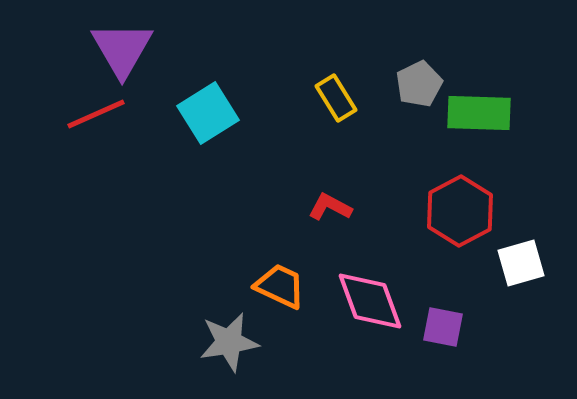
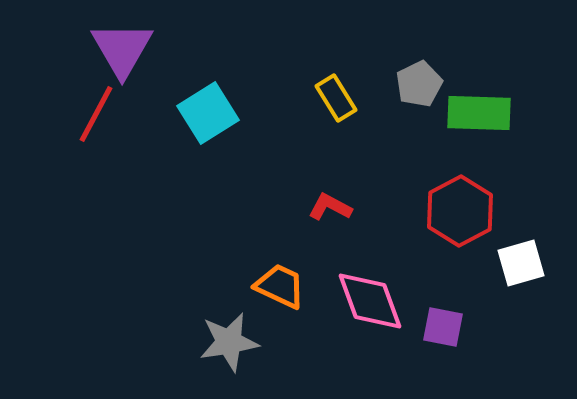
red line: rotated 38 degrees counterclockwise
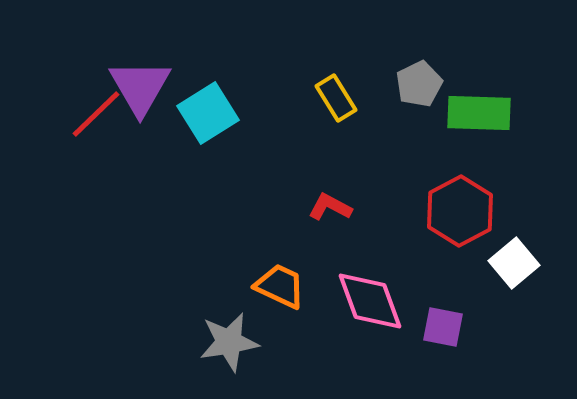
purple triangle: moved 18 px right, 38 px down
red line: rotated 18 degrees clockwise
white square: moved 7 px left; rotated 24 degrees counterclockwise
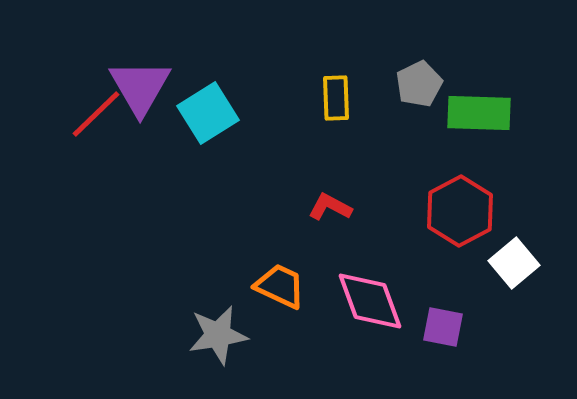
yellow rectangle: rotated 30 degrees clockwise
gray star: moved 11 px left, 7 px up
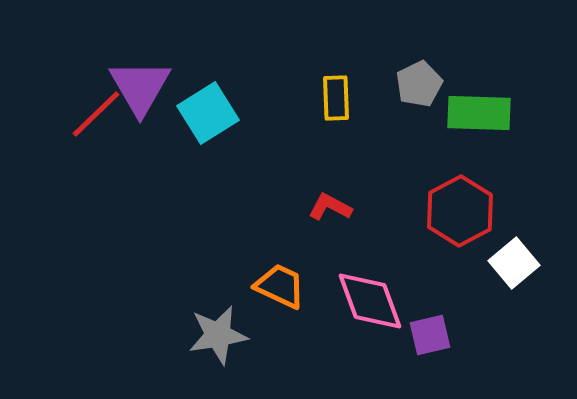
purple square: moved 13 px left, 8 px down; rotated 24 degrees counterclockwise
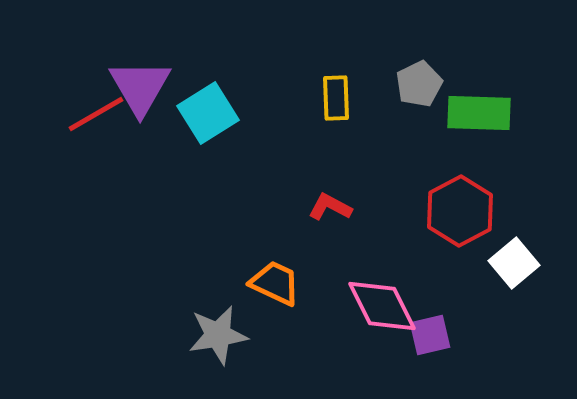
red line: rotated 14 degrees clockwise
orange trapezoid: moved 5 px left, 3 px up
pink diamond: moved 12 px right, 5 px down; rotated 6 degrees counterclockwise
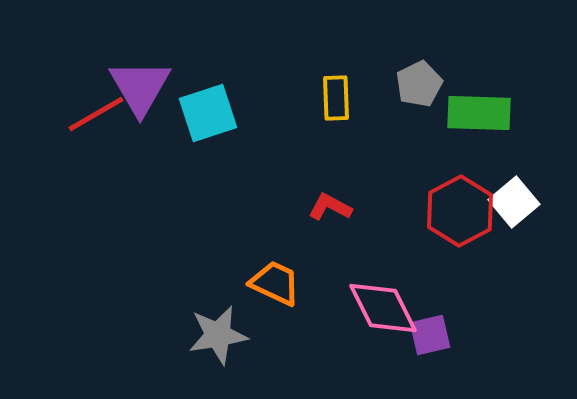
cyan square: rotated 14 degrees clockwise
white square: moved 61 px up
pink diamond: moved 1 px right, 2 px down
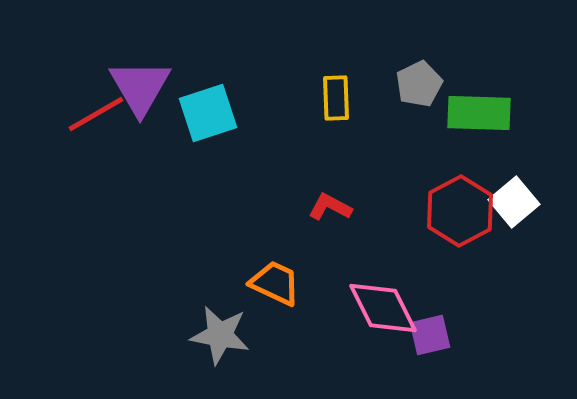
gray star: moved 2 px right; rotated 20 degrees clockwise
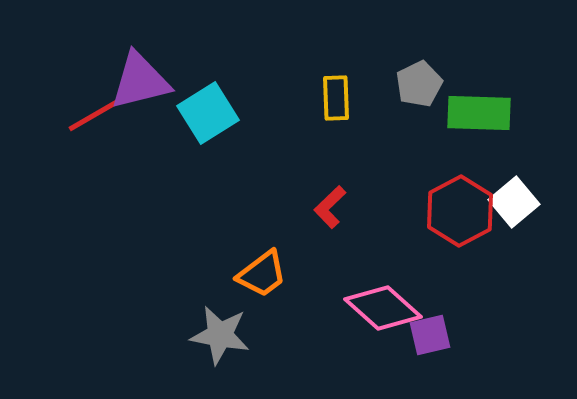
purple triangle: moved 6 px up; rotated 46 degrees clockwise
cyan square: rotated 14 degrees counterclockwise
red L-shape: rotated 72 degrees counterclockwise
orange trapezoid: moved 13 px left, 9 px up; rotated 118 degrees clockwise
pink diamond: rotated 22 degrees counterclockwise
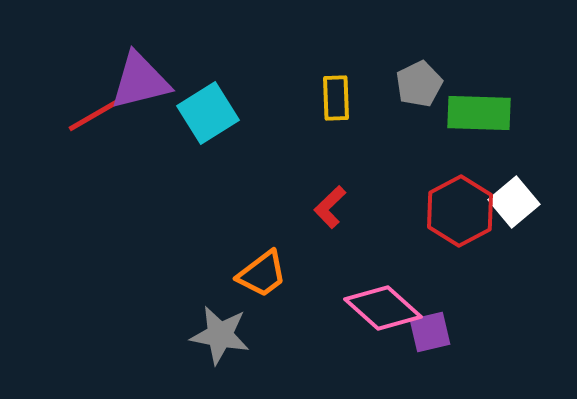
purple square: moved 3 px up
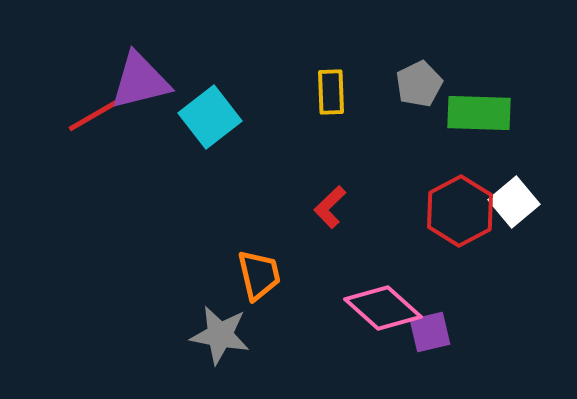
yellow rectangle: moved 5 px left, 6 px up
cyan square: moved 2 px right, 4 px down; rotated 6 degrees counterclockwise
orange trapezoid: moved 3 px left, 1 px down; rotated 66 degrees counterclockwise
